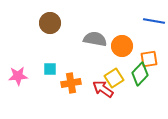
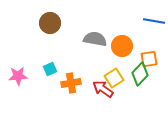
cyan square: rotated 24 degrees counterclockwise
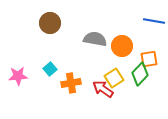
cyan square: rotated 16 degrees counterclockwise
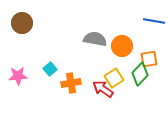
brown circle: moved 28 px left
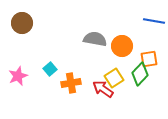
pink star: rotated 18 degrees counterclockwise
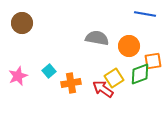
blue line: moved 9 px left, 7 px up
gray semicircle: moved 2 px right, 1 px up
orange circle: moved 7 px right
orange square: moved 4 px right, 2 px down
cyan square: moved 1 px left, 2 px down
green diamond: rotated 25 degrees clockwise
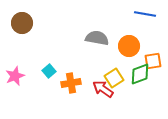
pink star: moved 3 px left
